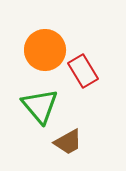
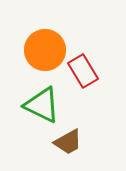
green triangle: moved 2 px right, 1 px up; rotated 24 degrees counterclockwise
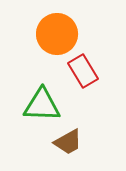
orange circle: moved 12 px right, 16 px up
green triangle: rotated 24 degrees counterclockwise
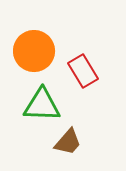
orange circle: moved 23 px left, 17 px down
brown trapezoid: rotated 20 degrees counterclockwise
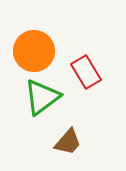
red rectangle: moved 3 px right, 1 px down
green triangle: moved 8 px up; rotated 39 degrees counterclockwise
